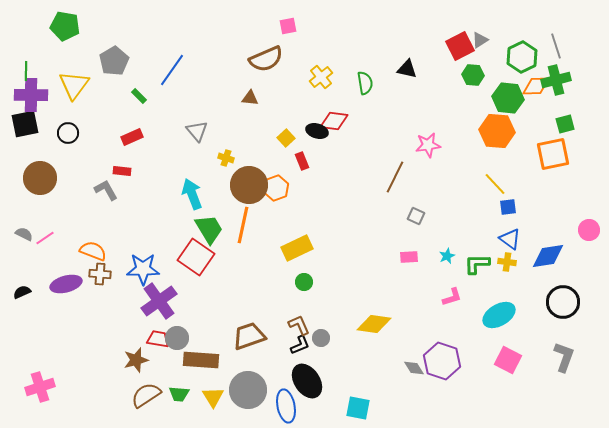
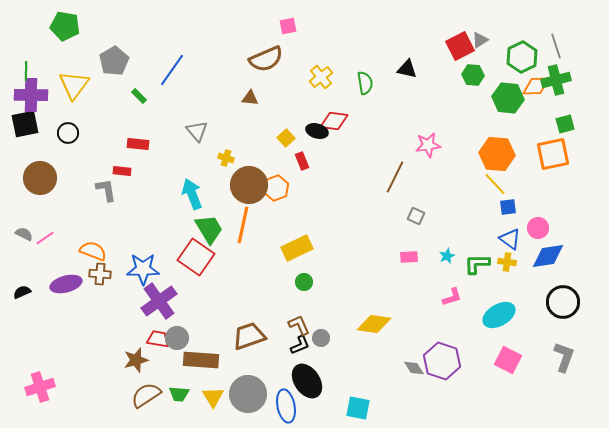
orange hexagon at (497, 131): moved 23 px down
red rectangle at (132, 137): moved 6 px right, 7 px down; rotated 30 degrees clockwise
gray L-shape at (106, 190): rotated 20 degrees clockwise
pink circle at (589, 230): moved 51 px left, 2 px up
gray circle at (248, 390): moved 4 px down
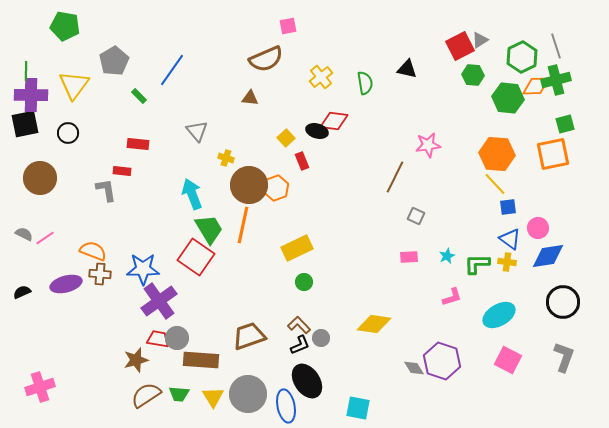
brown L-shape at (299, 325): rotated 20 degrees counterclockwise
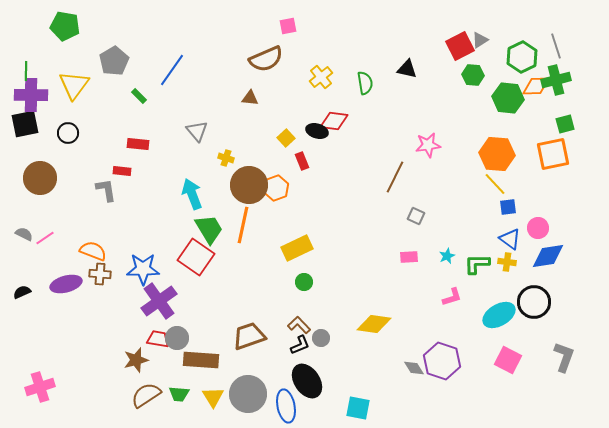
black circle at (563, 302): moved 29 px left
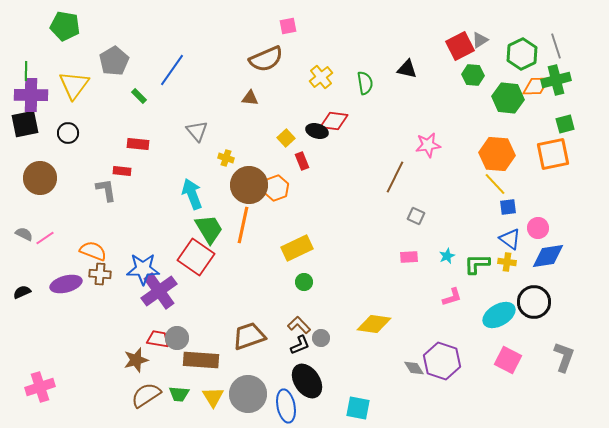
green hexagon at (522, 57): moved 3 px up
purple cross at (159, 301): moved 10 px up
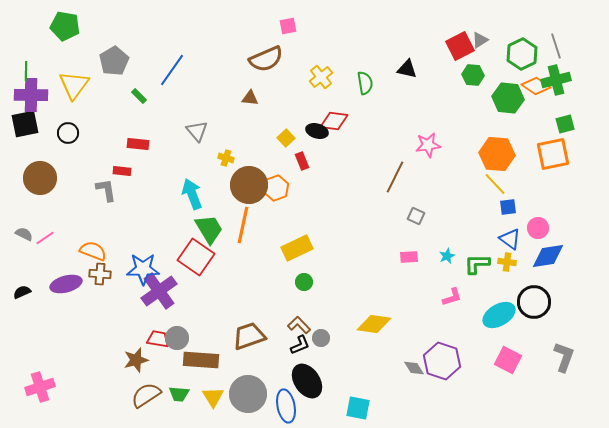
orange diamond at (536, 86): rotated 36 degrees clockwise
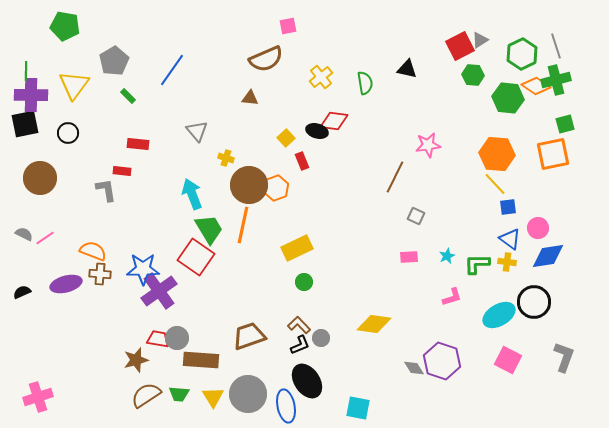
green rectangle at (139, 96): moved 11 px left
pink cross at (40, 387): moved 2 px left, 10 px down
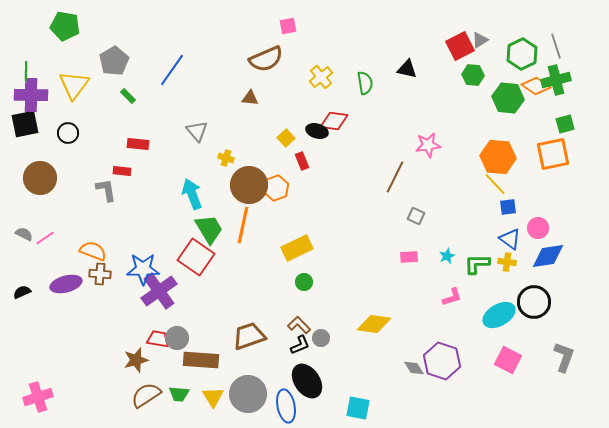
orange hexagon at (497, 154): moved 1 px right, 3 px down
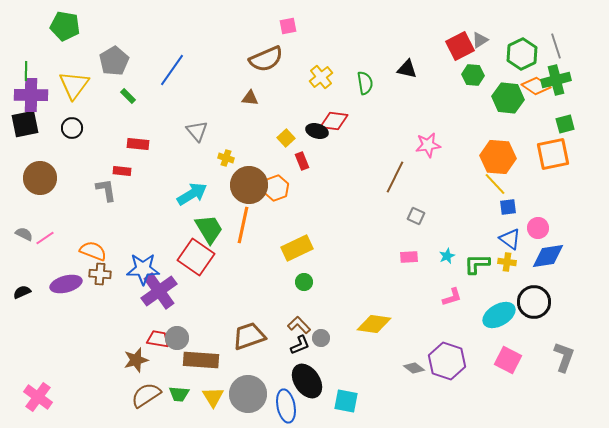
black circle at (68, 133): moved 4 px right, 5 px up
cyan arrow at (192, 194): rotated 80 degrees clockwise
purple hexagon at (442, 361): moved 5 px right
gray diamond at (414, 368): rotated 20 degrees counterclockwise
pink cross at (38, 397): rotated 36 degrees counterclockwise
cyan square at (358, 408): moved 12 px left, 7 px up
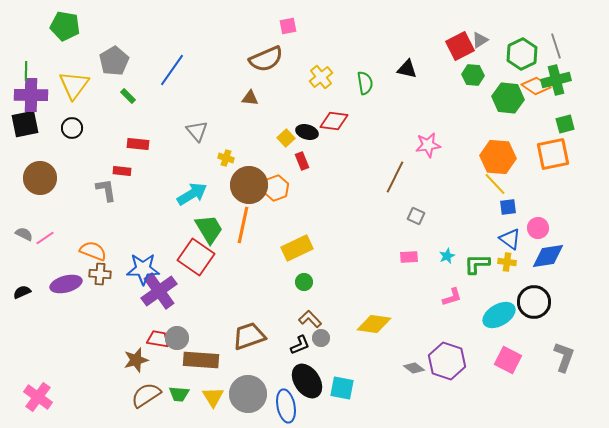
black ellipse at (317, 131): moved 10 px left, 1 px down
brown L-shape at (299, 325): moved 11 px right, 6 px up
cyan square at (346, 401): moved 4 px left, 13 px up
